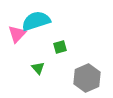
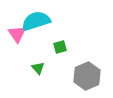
pink triangle: rotated 18 degrees counterclockwise
gray hexagon: moved 2 px up
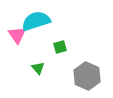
pink triangle: moved 1 px down
gray hexagon: rotated 12 degrees counterclockwise
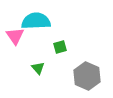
cyan semicircle: rotated 16 degrees clockwise
pink triangle: moved 2 px left, 1 px down
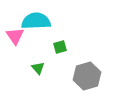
gray hexagon: rotated 20 degrees clockwise
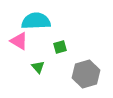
pink triangle: moved 4 px right, 5 px down; rotated 24 degrees counterclockwise
green triangle: moved 1 px up
gray hexagon: moved 1 px left, 2 px up
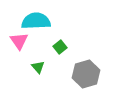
pink triangle: rotated 24 degrees clockwise
green square: rotated 24 degrees counterclockwise
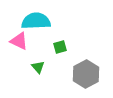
pink triangle: rotated 30 degrees counterclockwise
green square: rotated 24 degrees clockwise
gray hexagon: rotated 12 degrees counterclockwise
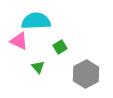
green square: rotated 16 degrees counterclockwise
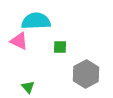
green square: rotated 32 degrees clockwise
green triangle: moved 10 px left, 20 px down
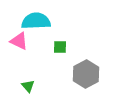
green triangle: moved 1 px up
